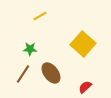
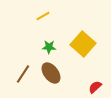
yellow line: moved 3 px right
green star: moved 19 px right, 2 px up
red semicircle: moved 10 px right
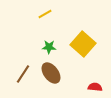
yellow line: moved 2 px right, 2 px up
red semicircle: rotated 48 degrees clockwise
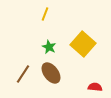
yellow line: rotated 40 degrees counterclockwise
green star: rotated 24 degrees clockwise
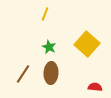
yellow square: moved 4 px right
brown ellipse: rotated 40 degrees clockwise
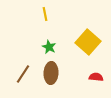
yellow line: rotated 32 degrees counterclockwise
yellow square: moved 1 px right, 2 px up
red semicircle: moved 1 px right, 10 px up
